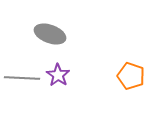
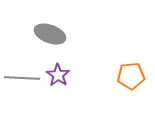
orange pentagon: rotated 24 degrees counterclockwise
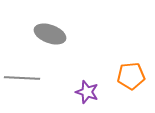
purple star: moved 29 px right, 17 px down; rotated 15 degrees counterclockwise
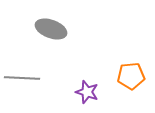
gray ellipse: moved 1 px right, 5 px up
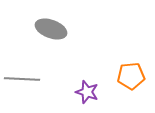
gray line: moved 1 px down
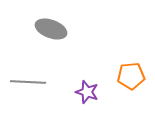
gray line: moved 6 px right, 3 px down
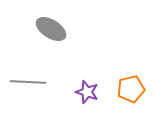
gray ellipse: rotated 12 degrees clockwise
orange pentagon: moved 13 px down; rotated 8 degrees counterclockwise
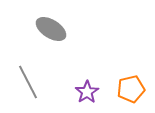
gray line: rotated 60 degrees clockwise
purple star: rotated 20 degrees clockwise
